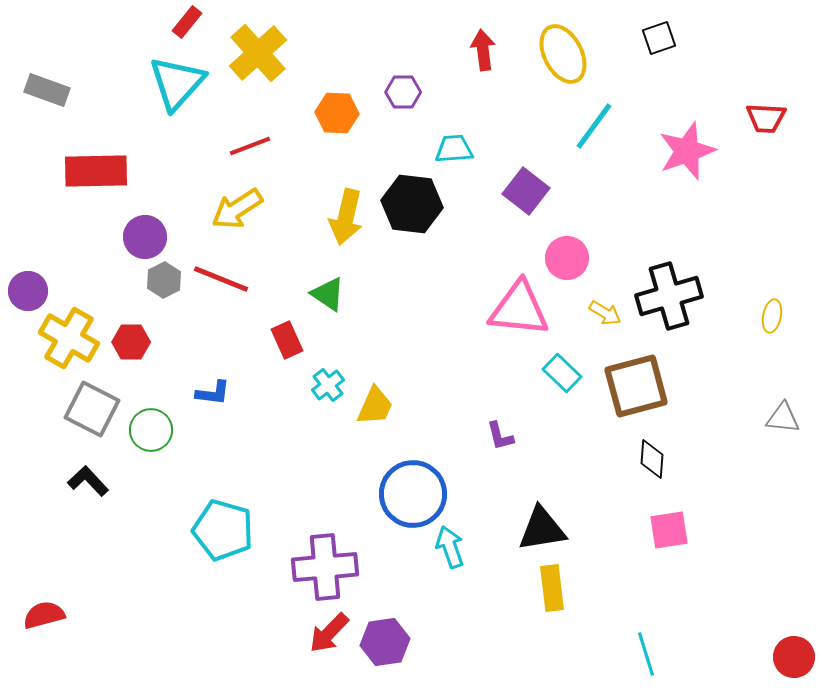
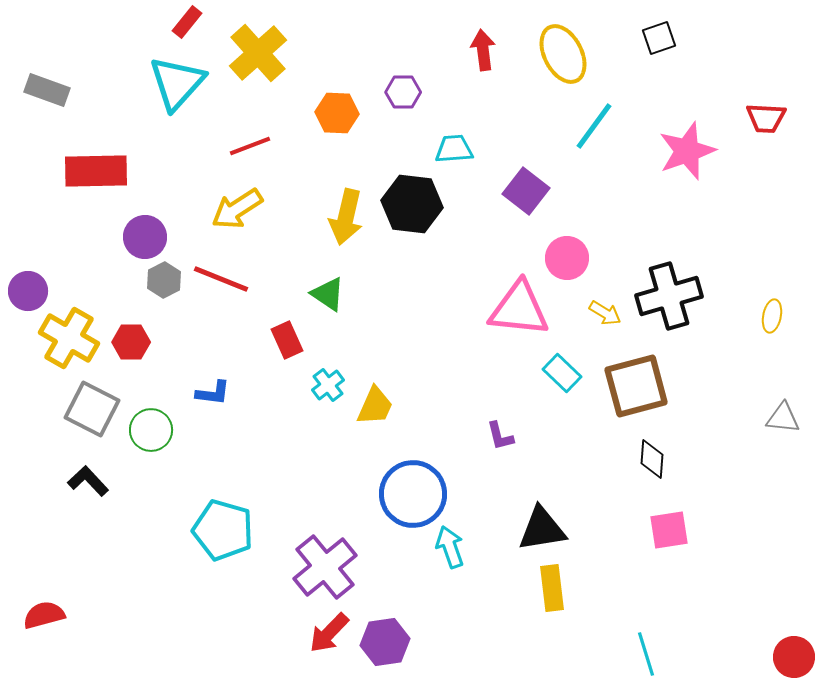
purple cross at (325, 567): rotated 34 degrees counterclockwise
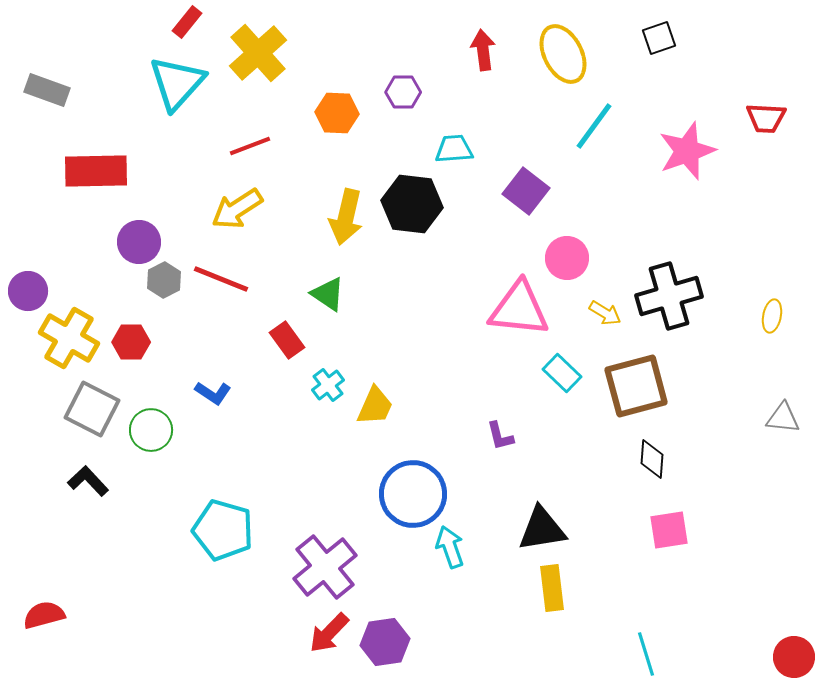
purple circle at (145, 237): moved 6 px left, 5 px down
red rectangle at (287, 340): rotated 12 degrees counterclockwise
blue L-shape at (213, 393): rotated 27 degrees clockwise
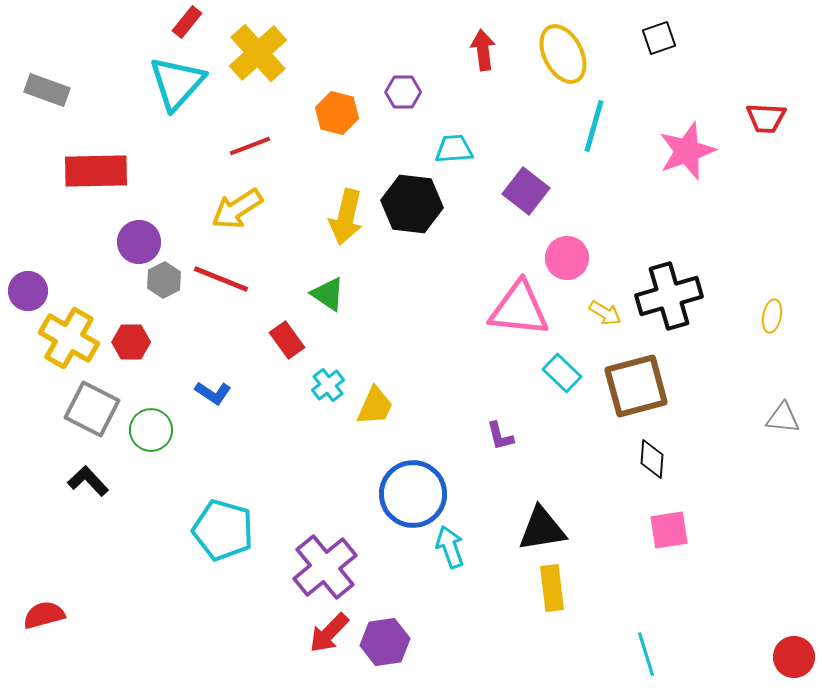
orange hexagon at (337, 113): rotated 12 degrees clockwise
cyan line at (594, 126): rotated 20 degrees counterclockwise
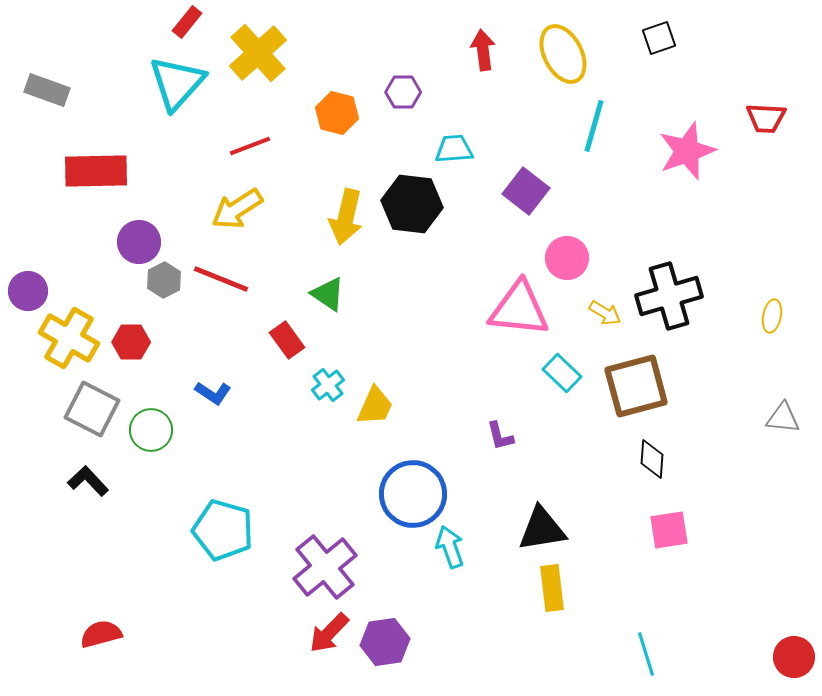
red semicircle at (44, 615): moved 57 px right, 19 px down
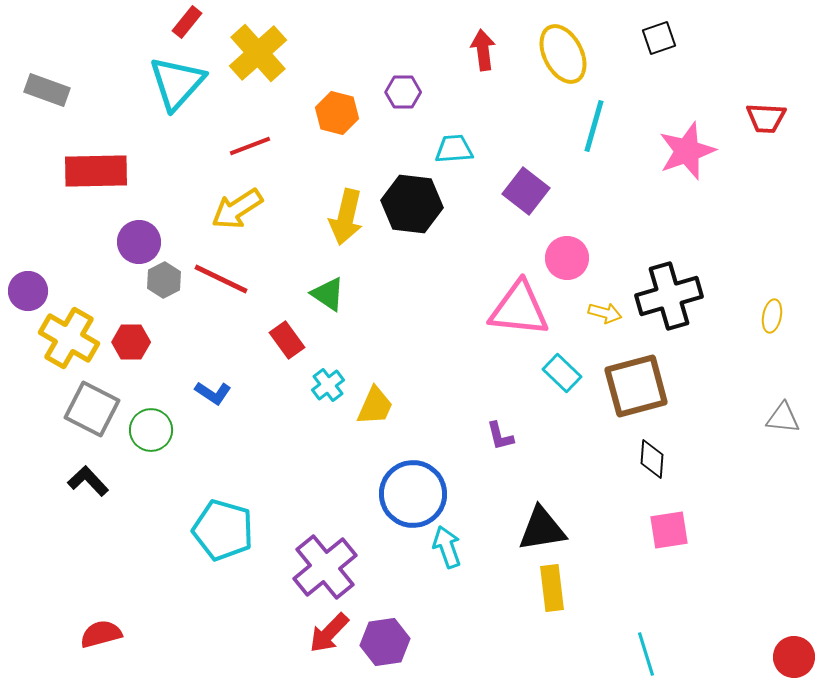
red line at (221, 279): rotated 4 degrees clockwise
yellow arrow at (605, 313): rotated 16 degrees counterclockwise
cyan arrow at (450, 547): moved 3 px left
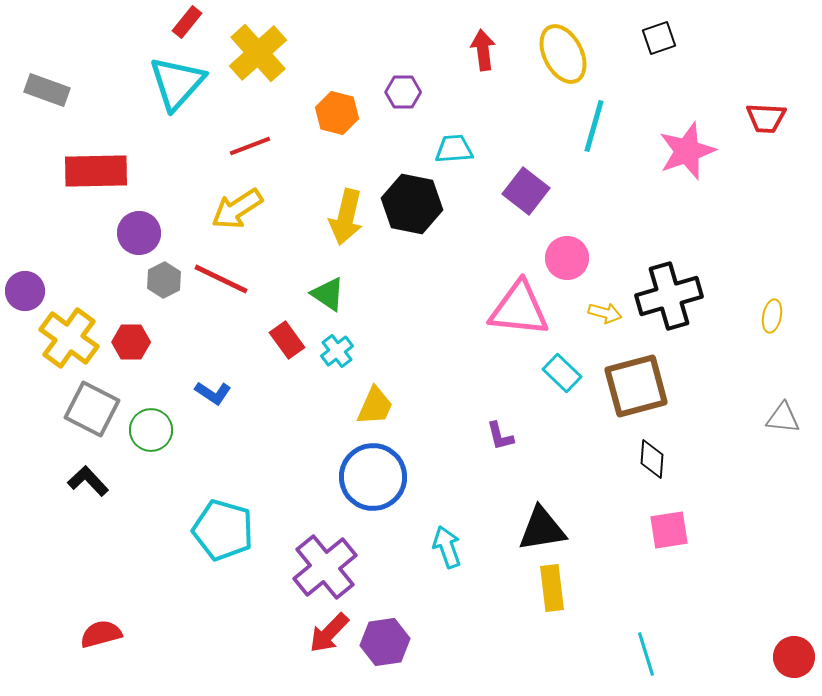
black hexagon at (412, 204): rotated 4 degrees clockwise
purple circle at (139, 242): moved 9 px up
purple circle at (28, 291): moved 3 px left
yellow cross at (69, 338): rotated 6 degrees clockwise
cyan cross at (328, 385): moved 9 px right, 34 px up
blue circle at (413, 494): moved 40 px left, 17 px up
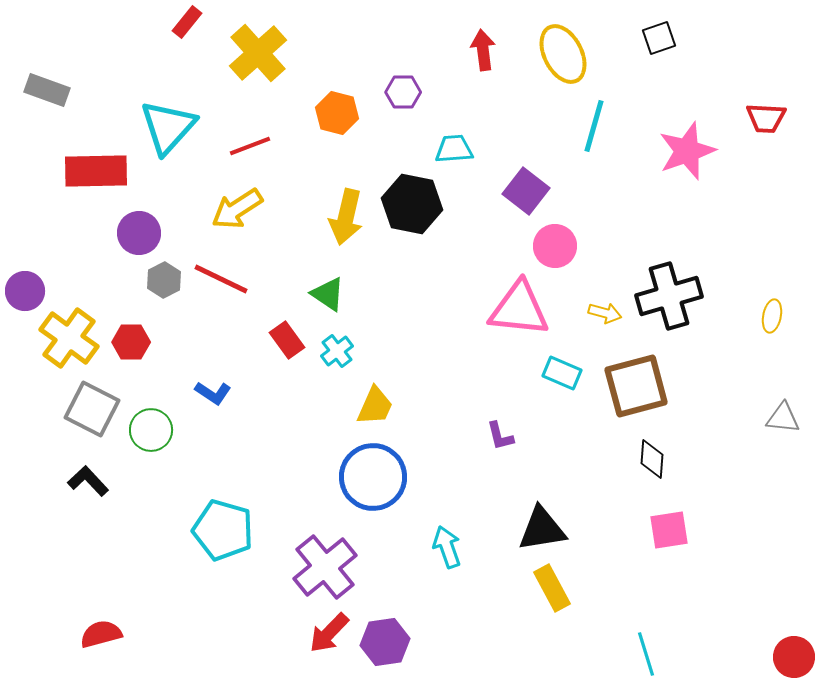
cyan triangle at (177, 83): moved 9 px left, 44 px down
pink circle at (567, 258): moved 12 px left, 12 px up
cyan rectangle at (562, 373): rotated 21 degrees counterclockwise
yellow rectangle at (552, 588): rotated 21 degrees counterclockwise
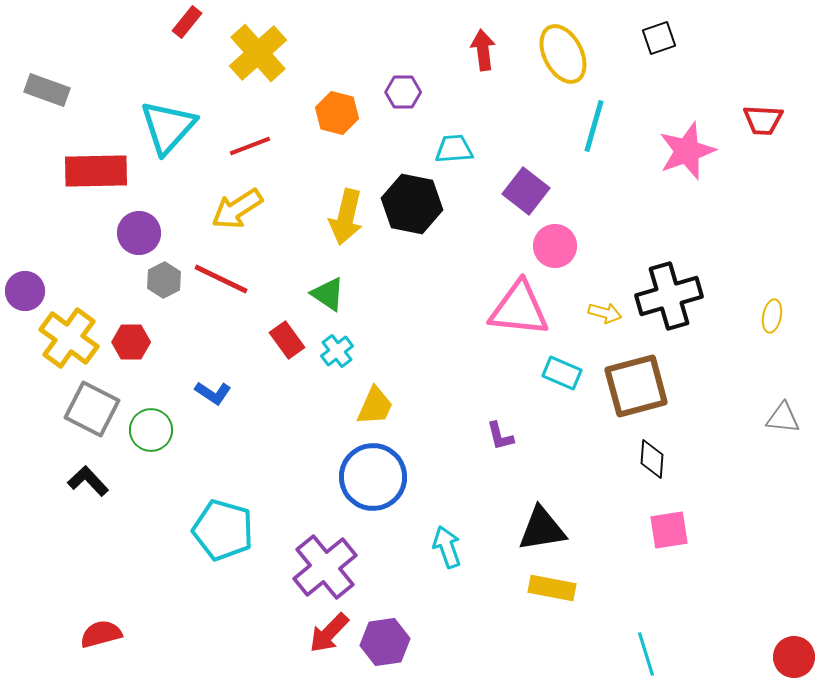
red trapezoid at (766, 118): moved 3 px left, 2 px down
yellow rectangle at (552, 588): rotated 51 degrees counterclockwise
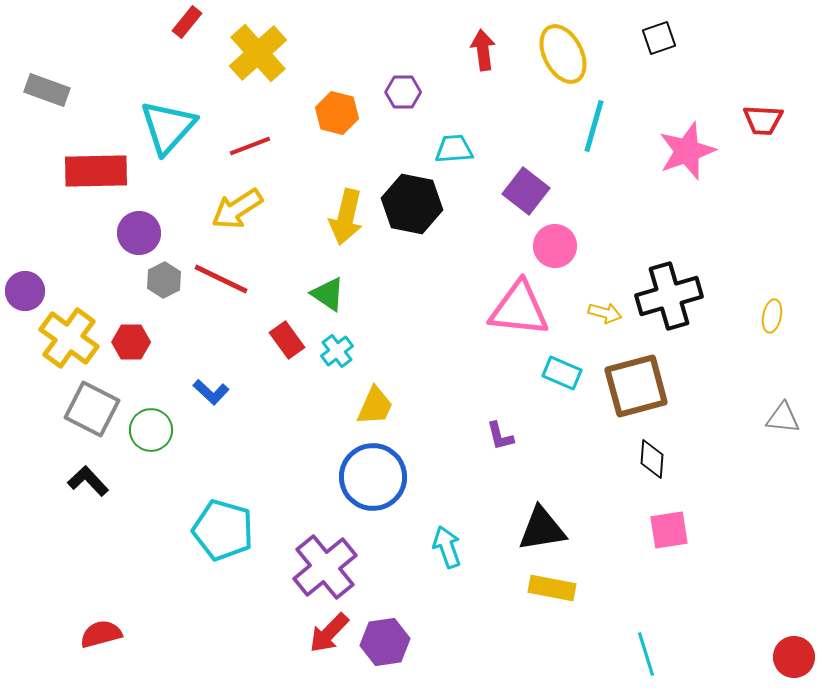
blue L-shape at (213, 393): moved 2 px left, 1 px up; rotated 9 degrees clockwise
